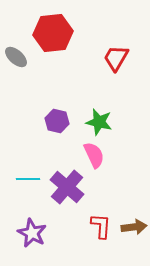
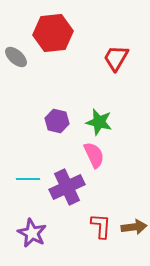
purple cross: rotated 24 degrees clockwise
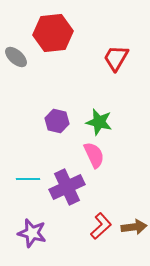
red L-shape: rotated 44 degrees clockwise
purple star: rotated 12 degrees counterclockwise
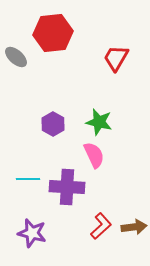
purple hexagon: moved 4 px left, 3 px down; rotated 15 degrees clockwise
purple cross: rotated 28 degrees clockwise
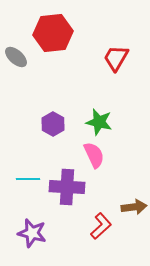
brown arrow: moved 20 px up
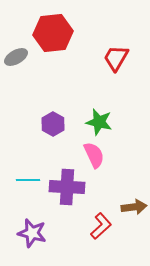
gray ellipse: rotated 70 degrees counterclockwise
cyan line: moved 1 px down
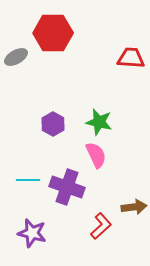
red hexagon: rotated 6 degrees clockwise
red trapezoid: moved 15 px right; rotated 64 degrees clockwise
pink semicircle: moved 2 px right
purple cross: rotated 16 degrees clockwise
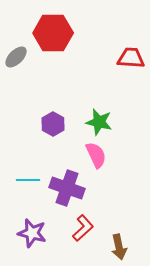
gray ellipse: rotated 15 degrees counterclockwise
purple cross: moved 1 px down
brown arrow: moved 15 px left, 40 px down; rotated 85 degrees clockwise
red L-shape: moved 18 px left, 2 px down
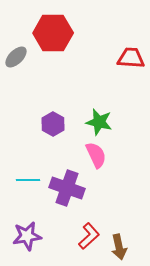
red L-shape: moved 6 px right, 8 px down
purple star: moved 5 px left, 3 px down; rotated 24 degrees counterclockwise
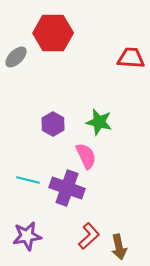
pink semicircle: moved 10 px left, 1 px down
cyan line: rotated 15 degrees clockwise
